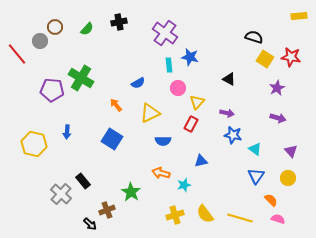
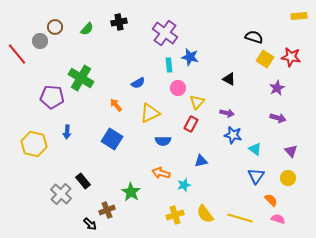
purple pentagon at (52, 90): moved 7 px down
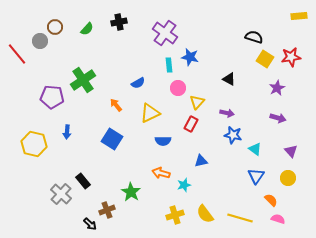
red star at (291, 57): rotated 18 degrees counterclockwise
green cross at (81, 78): moved 2 px right, 2 px down; rotated 25 degrees clockwise
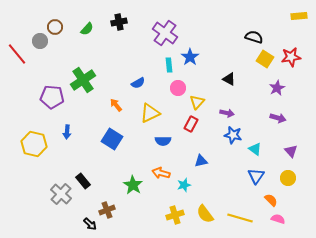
blue star at (190, 57): rotated 24 degrees clockwise
green star at (131, 192): moved 2 px right, 7 px up
